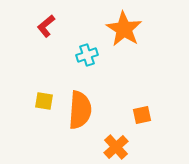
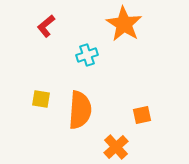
orange star: moved 5 px up
yellow square: moved 3 px left, 2 px up
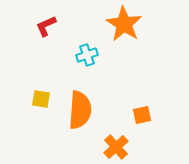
red L-shape: rotated 15 degrees clockwise
